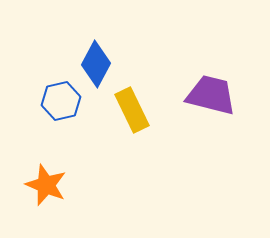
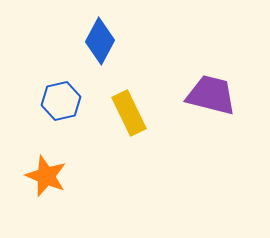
blue diamond: moved 4 px right, 23 px up
yellow rectangle: moved 3 px left, 3 px down
orange star: moved 9 px up
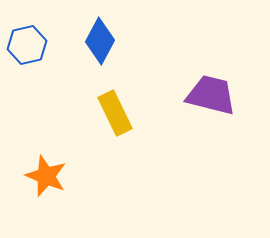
blue hexagon: moved 34 px left, 56 px up
yellow rectangle: moved 14 px left
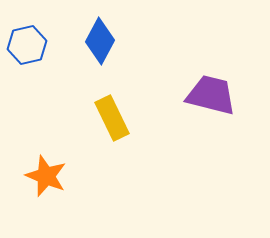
yellow rectangle: moved 3 px left, 5 px down
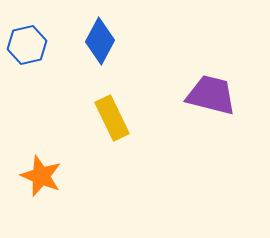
orange star: moved 5 px left
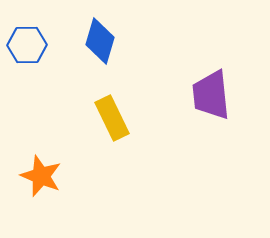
blue diamond: rotated 12 degrees counterclockwise
blue hexagon: rotated 12 degrees clockwise
purple trapezoid: rotated 110 degrees counterclockwise
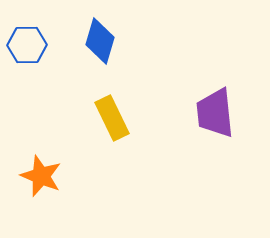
purple trapezoid: moved 4 px right, 18 px down
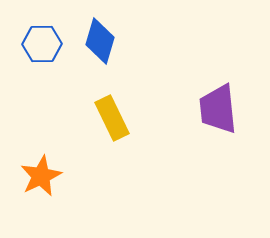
blue hexagon: moved 15 px right, 1 px up
purple trapezoid: moved 3 px right, 4 px up
orange star: rotated 24 degrees clockwise
